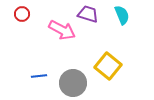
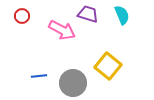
red circle: moved 2 px down
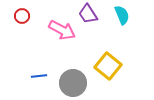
purple trapezoid: rotated 140 degrees counterclockwise
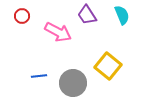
purple trapezoid: moved 1 px left, 1 px down
pink arrow: moved 4 px left, 2 px down
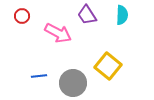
cyan semicircle: rotated 24 degrees clockwise
pink arrow: moved 1 px down
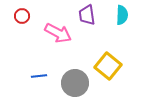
purple trapezoid: rotated 25 degrees clockwise
gray circle: moved 2 px right
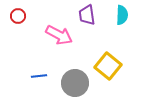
red circle: moved 4 px left
pink arrow: moved 1 px right, 2 px down
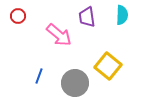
purple trapezoid: moved 2 px down
pink arrow: rotated 12 degrees clockwise
blue line: rotated 63 degrees counterclockwise
